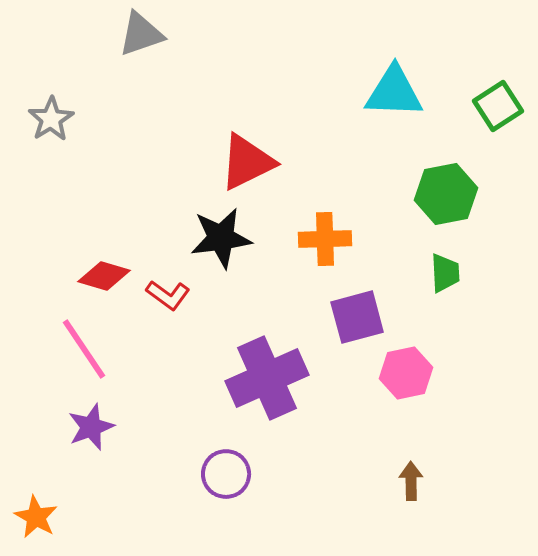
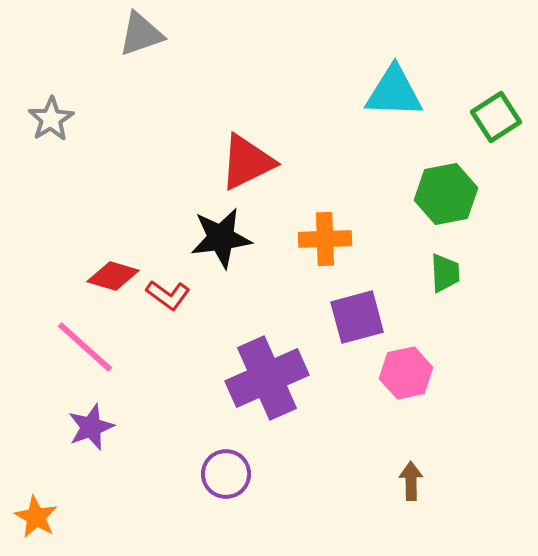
green square: moved 2 px left, 11 px down
red diamond: moved 9 px right
pink line: moved 1 px right, 2 px up; rotated 14 degrees counterclockwise
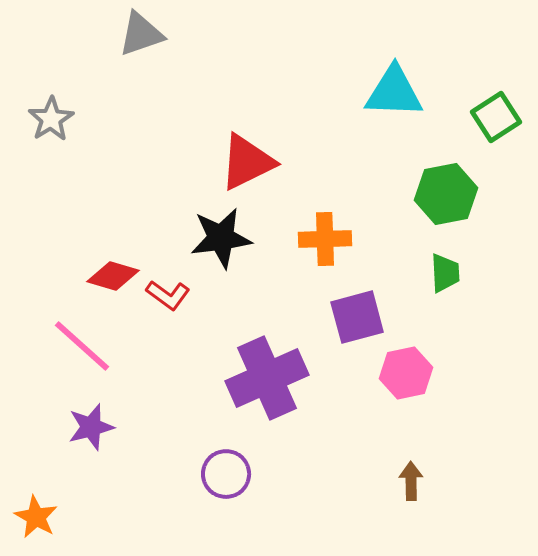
pink line: moved 3 px left, 1 px up
purple star: rotated 6 degrees clockwise
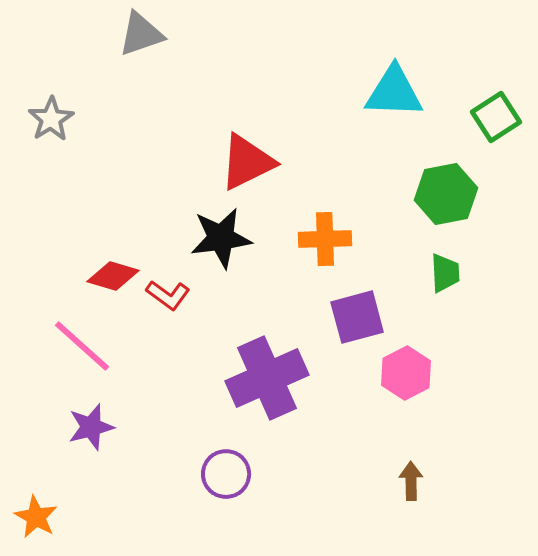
pink hexagon: rotated 15 degrees counterclockwise
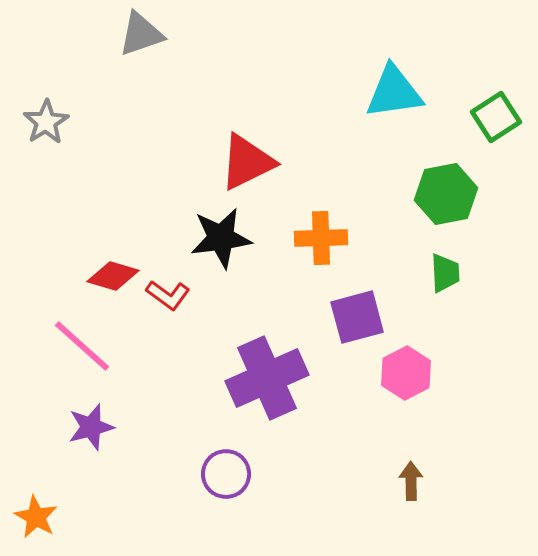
cyan triangle: rotated 10 degrees counterclockwise
gray star: moved 5 px left, 3 px down
orange cross: moved 4 px left, 1 px up
